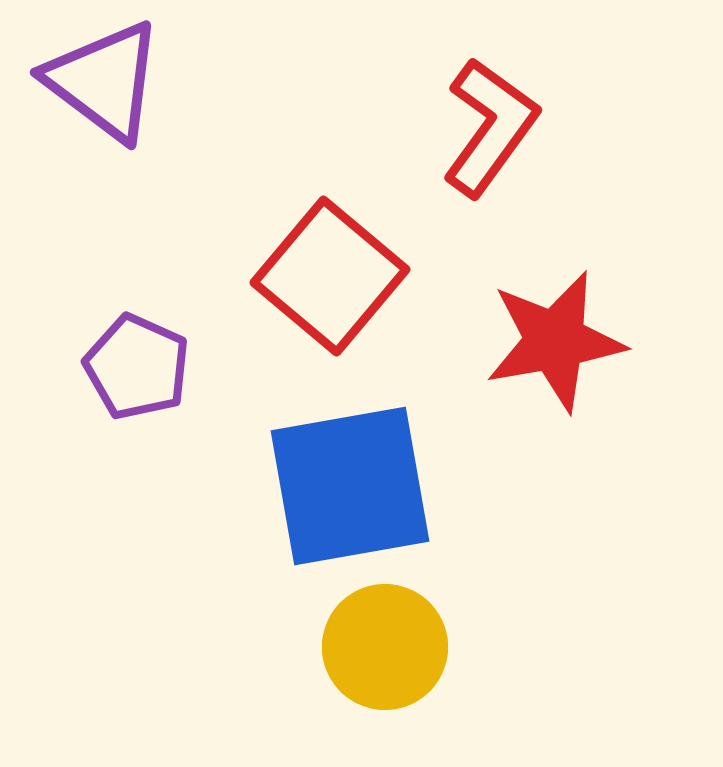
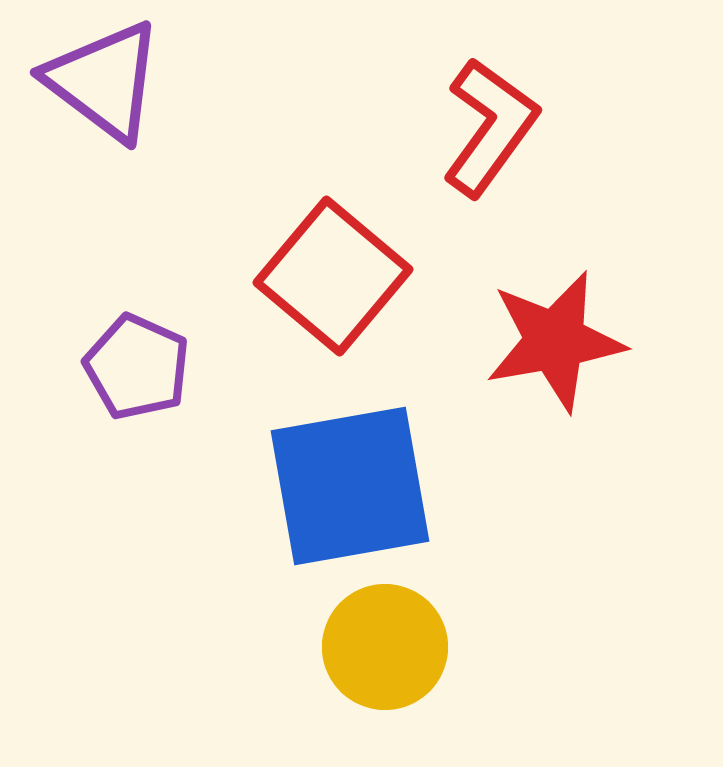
red square: moved 3 px right
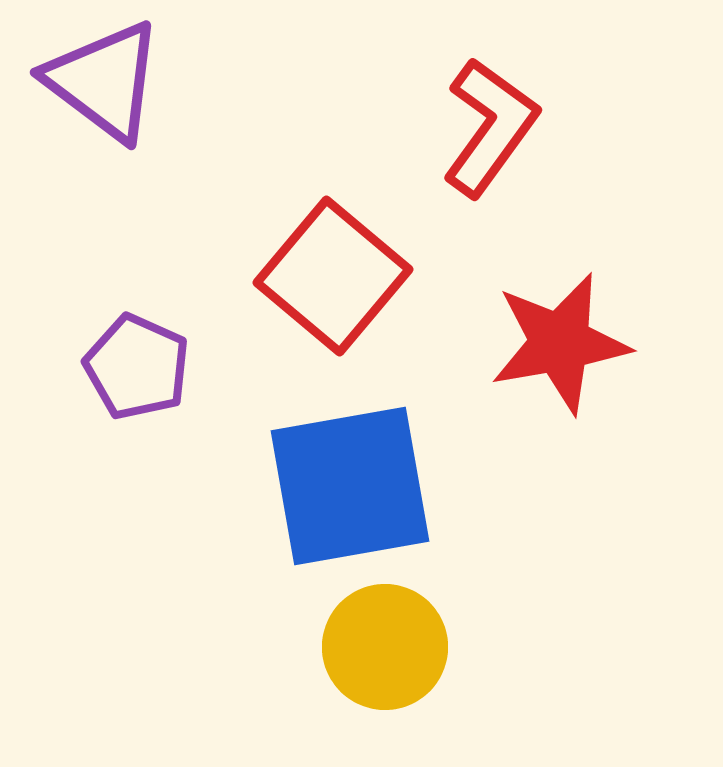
red star: moved 5 px right, 2 px down
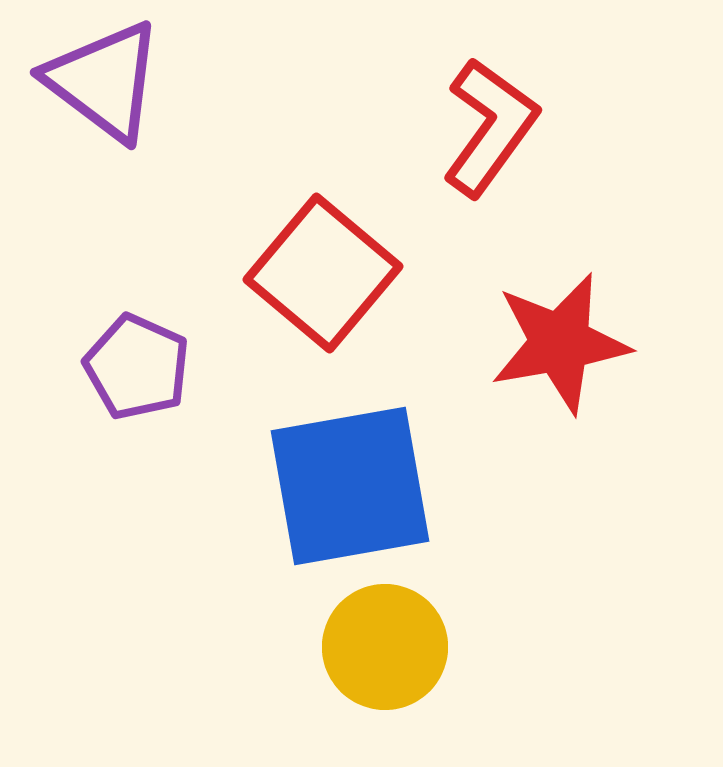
red square: moved 10 px left, 3 px up
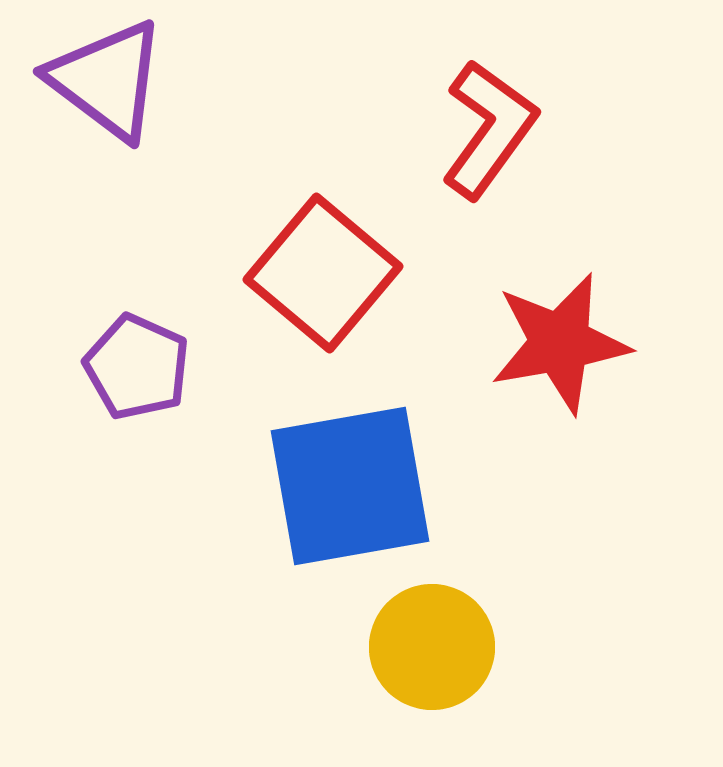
purple triangle: moved 3 px right, 1 px up
red L-shape: moved 1 px left, 2 px down
yellow circle: moved 47 px right
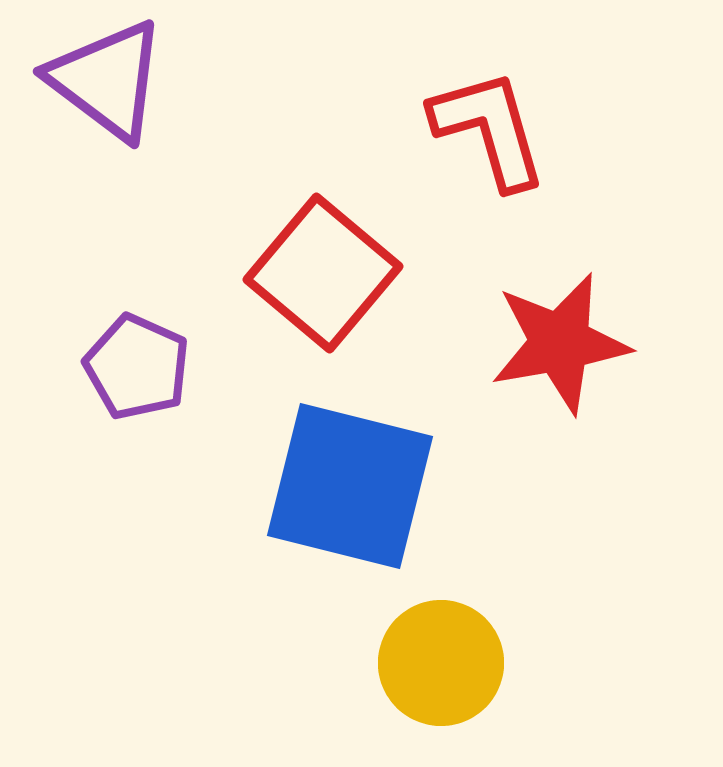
red L-shape: rotated 52 degrees counterclockwise
blue square: rotated 24 degrees clockwise
yellow circle: moved 9 px right, 16 px down
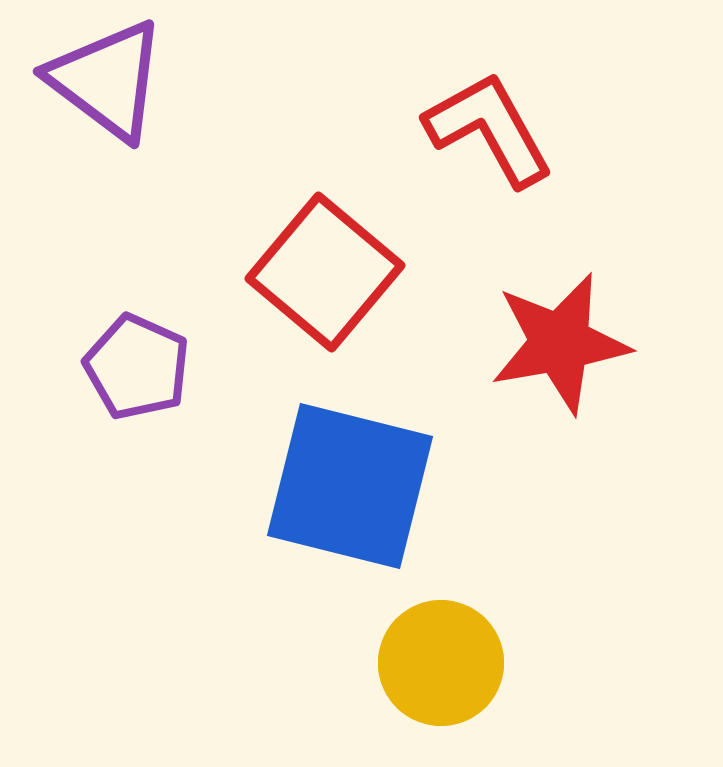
red L-shape: rotated 13 degrees counterclockwise
red square: moved 2 px right, 1 px up
